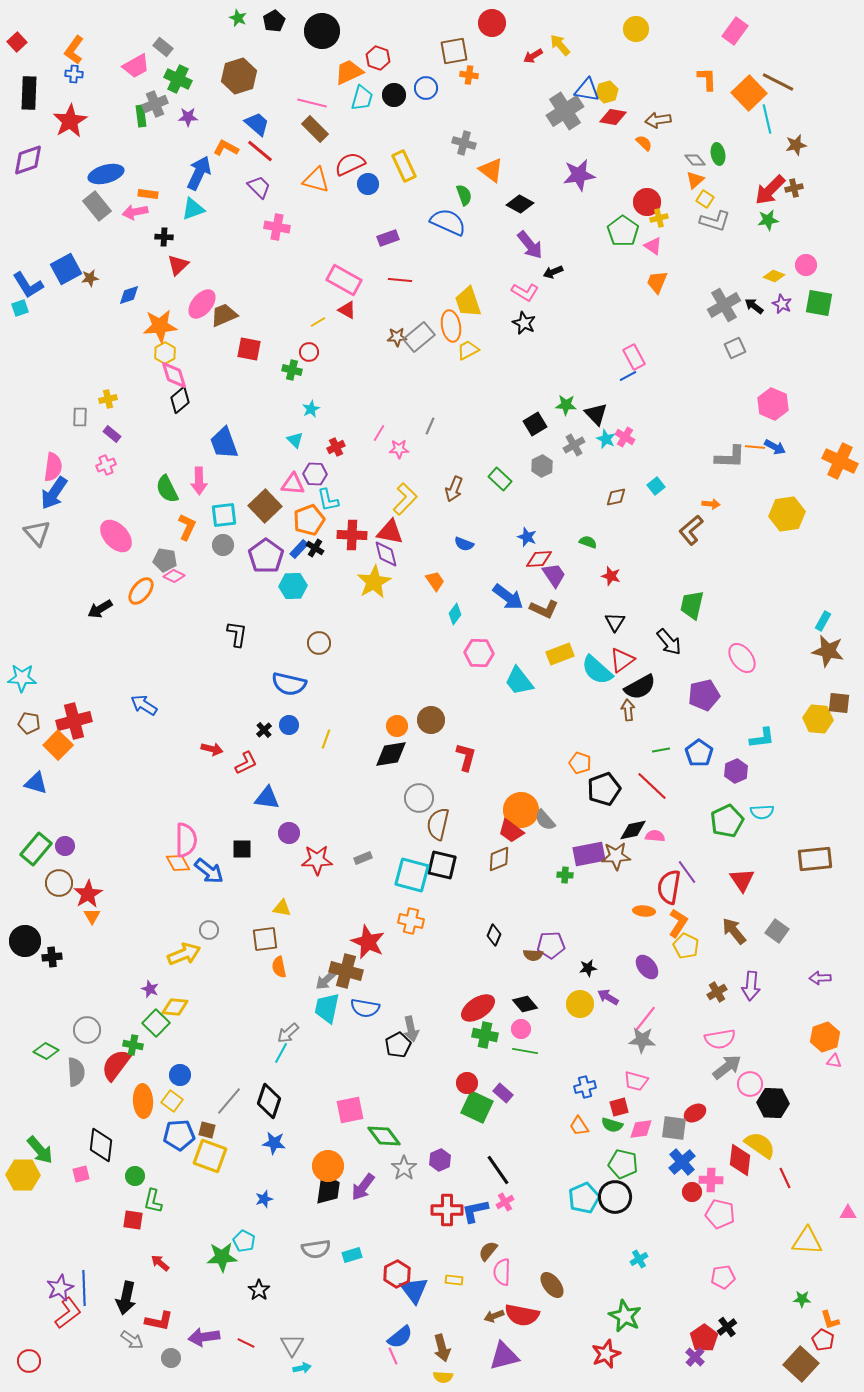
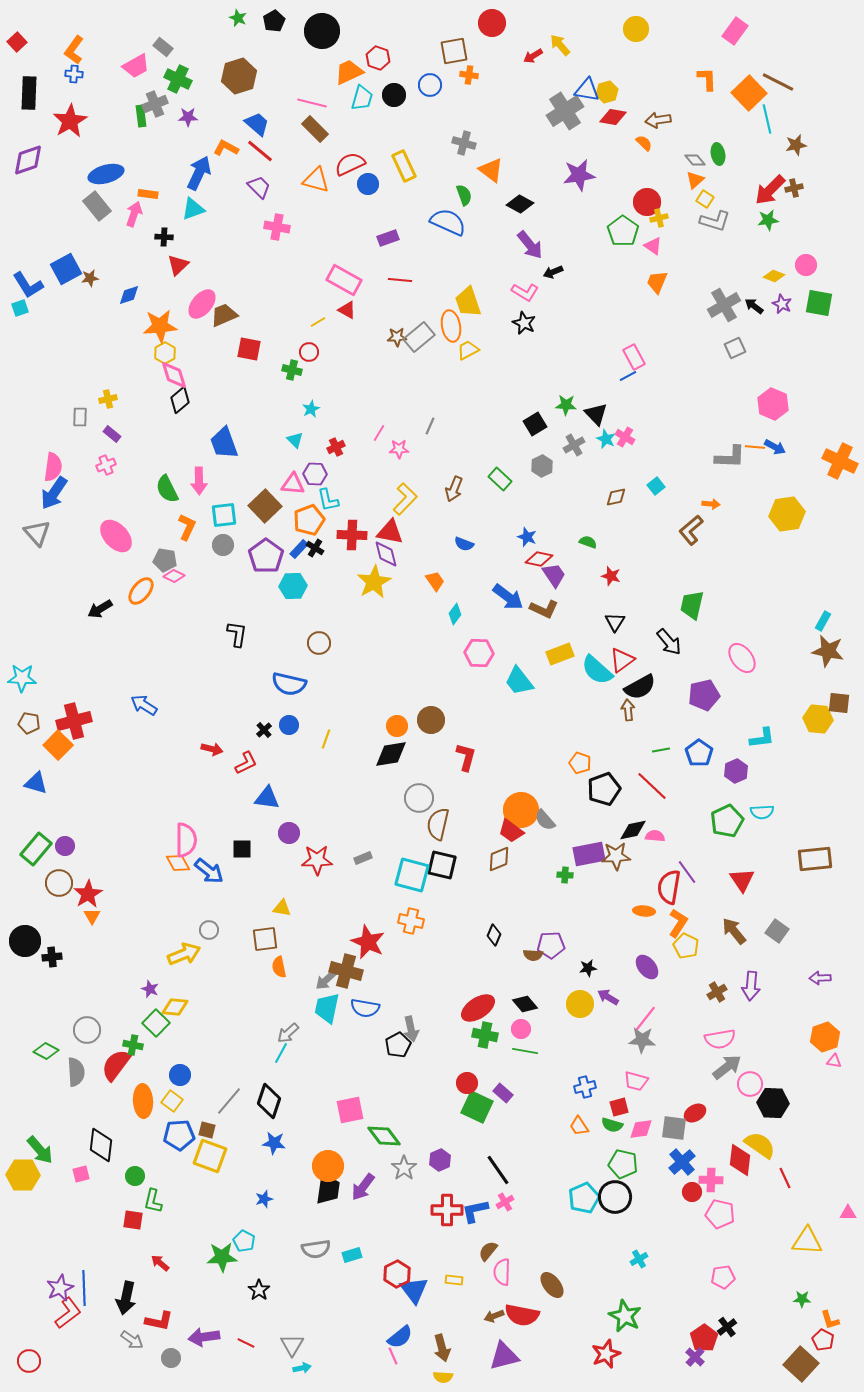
blue circle at (426, 88): moved 4 px right, 3 px up
pink arrow at (135, 212): moved 1 px left, 2 px down; rotated 120 degrees clockwise
red diamond at (539, 559): rotated 16 degrees clockwise
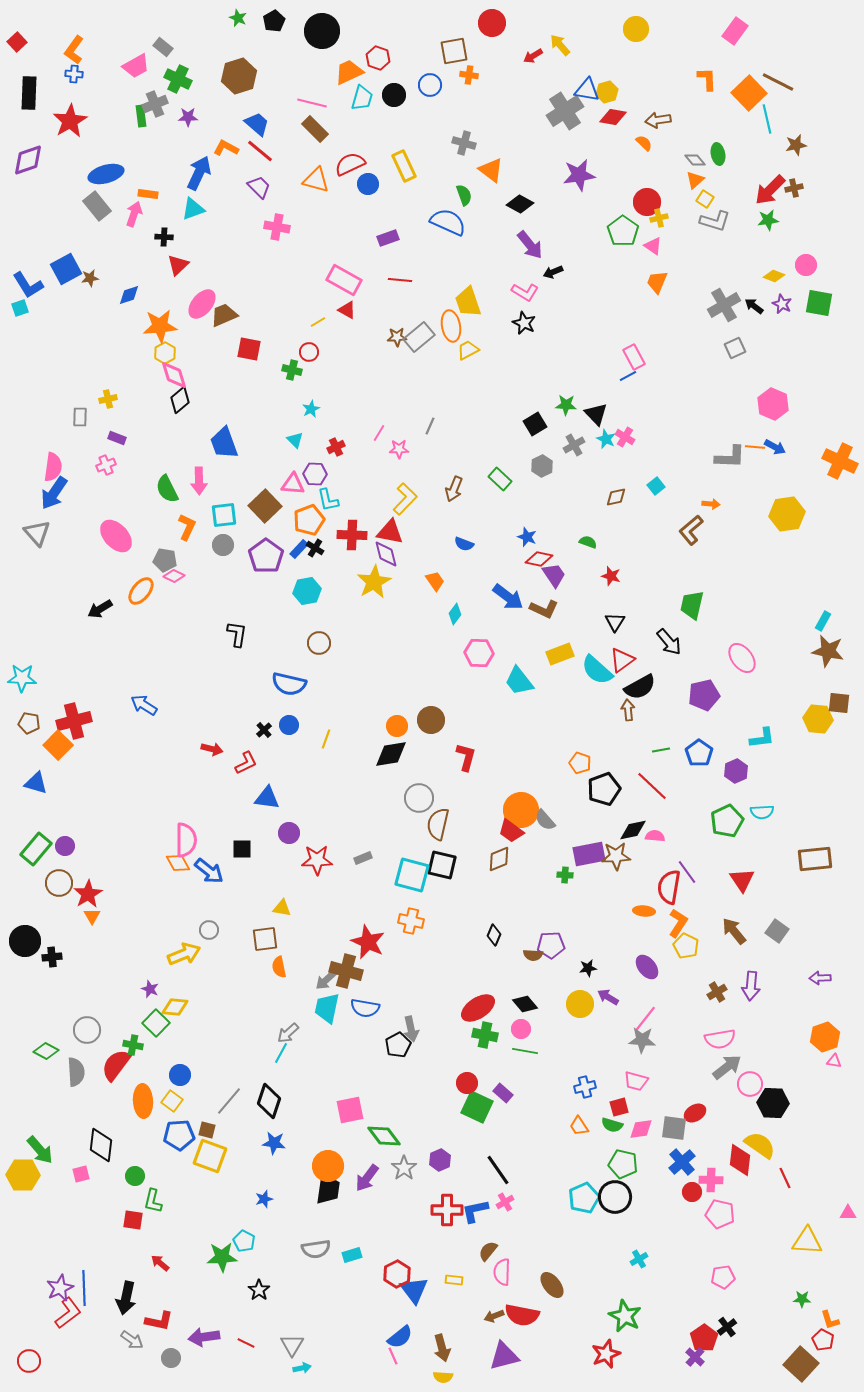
purple rectangle at (112, 434): moved 5 px right, 4 px down; rotated 18 degrees counterclockwise
cyan hexagon at (293, 586): moved 14 px right, 5 px down; rotated 8 degrees counterclockwise
purple arrow at (363, 1187): moved 4 px right, 9 px up
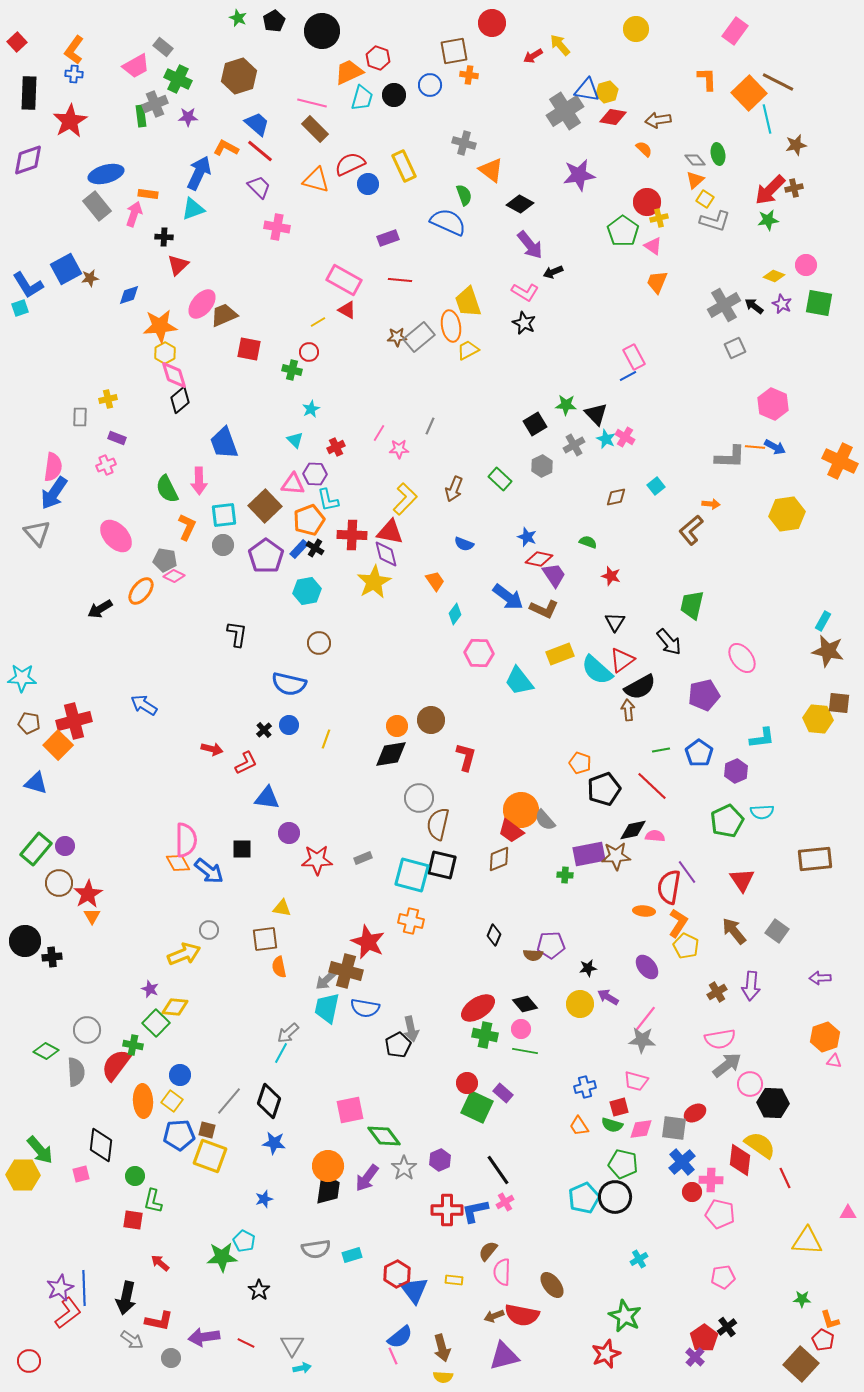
orange semicircle at (644, 143): moved 6 px down
gray arrow at (727, 1067): moved 2 px up
